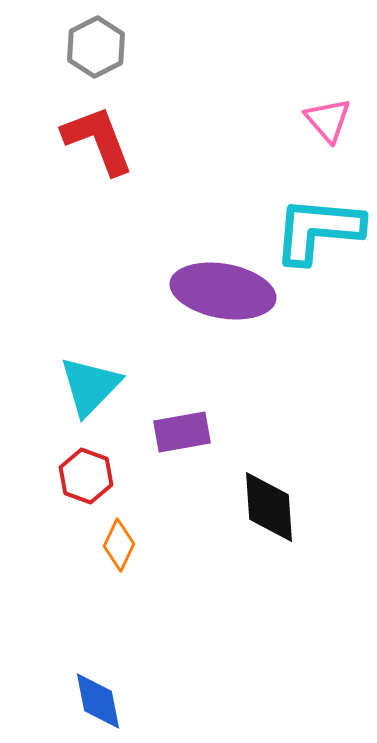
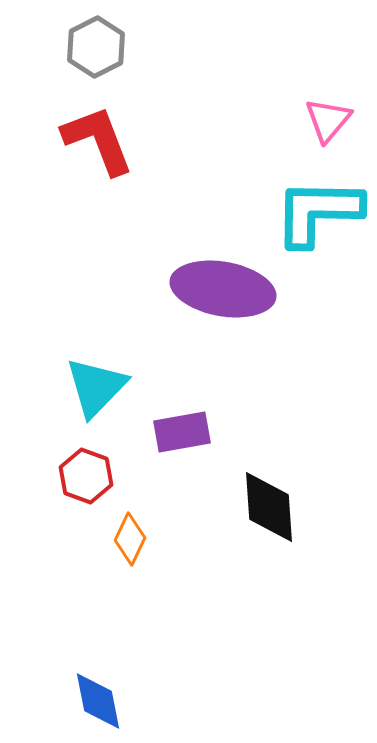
pink triangle: rotated 21 degrees clockwise
cyan L-shape: moved 18 px up; rotated 4 degrees counterclockwise
purple ellipse: moved 2 px up
cyan triangle: moved 6 px right, 1 px down
orange diamond: moved 11 px right, 6 px up
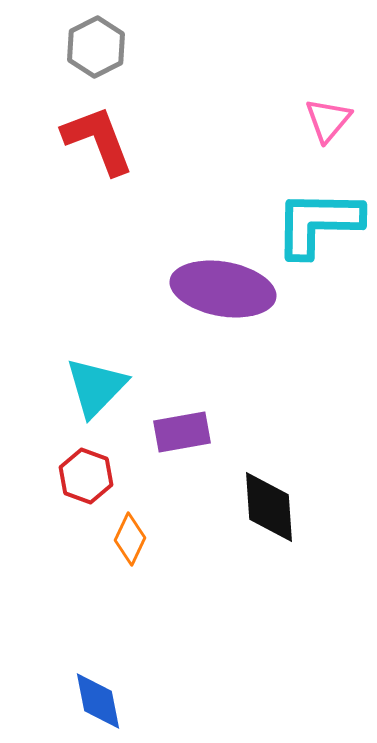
cyan L-shape: moved 11 px down
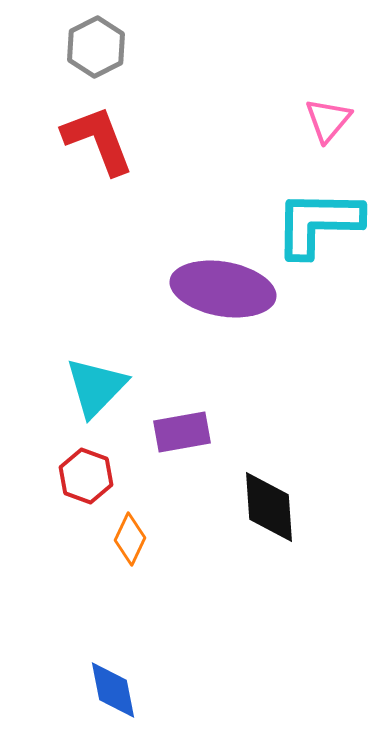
blue diamond: moved 15 px right, 11 px up
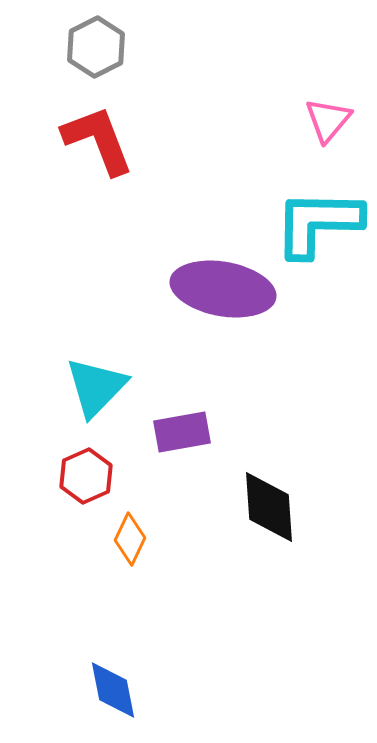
red hexagon: rotated 16 degrees clockwise
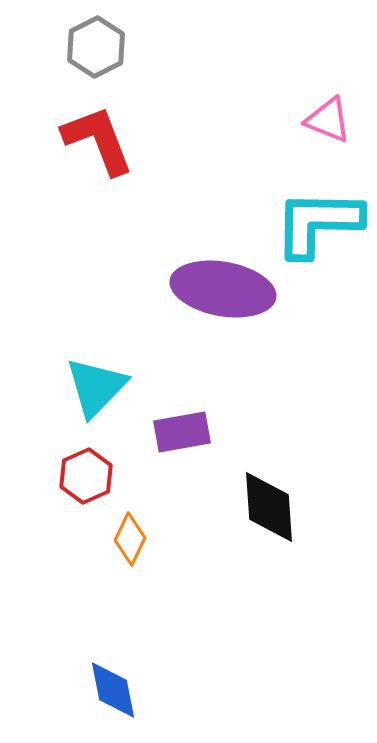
pink triangle: rotated 48 degrees counterclockwise
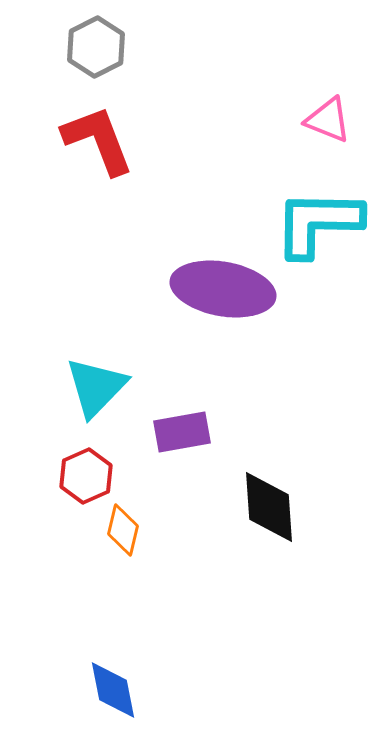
orange diamond: moved 7 px left, 9 px up; rotated 12 degrees counterclockwise
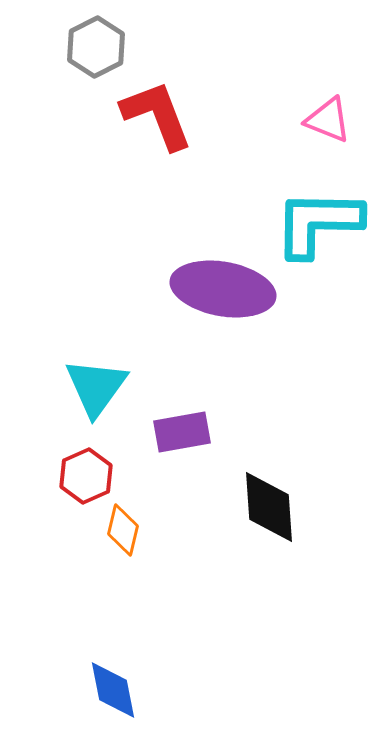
red L-shape: moved 59 px right, 25 px up
cyan triangle: rotated 8 degrees counterclockwise
